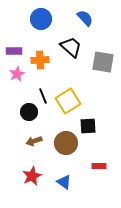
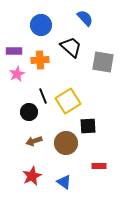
blue circle: moved 6 px down
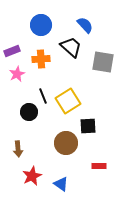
blue semicircle: moved 7 px down
purple rectangle: moved 2 px left; rotated 21 degrees counterclockwise
orange cross: moved 1 px right, 1 px up
brown arrow: moved 16 px left, 8 px down; rotated 77 degrees counterclockwise
blue triangle: moved 3 px left, 2 px down
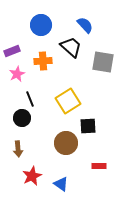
orange cross: moved 2 px right, 2 px down
black line: moved 13 px left, 3 px down
black circle: moved 7 px left, 6 px down
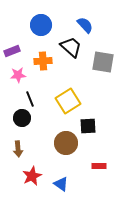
pink star: moved 1 px right, 1 px down; rotated 21 degrees clockwise
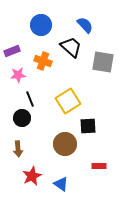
orange cross: rotated 24 degrees clockwise
brown circle: moved 1 px left, 1 px down
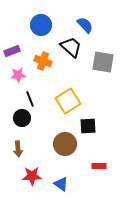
red star: rotated 24 degrees clockwise
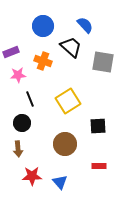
blue circle: moved 2 px right, 1 px down
purple rectangle: moved 1 px left, 1 px down
black circle: moved 5 px down
black square: moved 10 px right
blue triangle: moved 1 px left, 2 px up; rotated 14 degrees clockwise
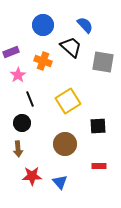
blue circle: moved 1 px up
pink star: rotated 28 degrees counterclockwise
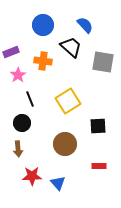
orange cross: rotated 12 degrees counterclockwise
blue triangle: moved 2 px left, 1 px down
